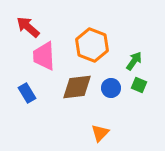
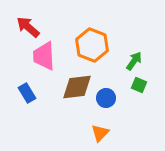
blue circle: moved 5 px left, 10 px down
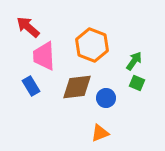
green square: moved 2 px left, 2 px up
blue rectangle: moved 4 px right, 7 px up
orange triangle: rotated 24 degrees clockwise
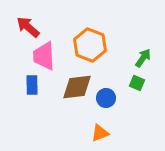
orange hexagon: moved 2 px left
green arrow: moved 9 px right, 3 px up
blue rectangle: moved 1 px right, 1 px up; rotated 30 degrees clockwise
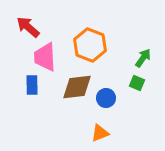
pink trapezoid: moved 1 px right, 1 px down
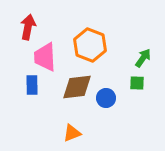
red arrow: rotated 60 degrees clockwise
green square: rotated 21 degrees counterclockwise
orange triangle: moved 28 px left
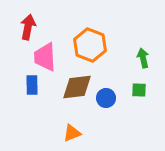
green arrow: rotated 48 degrees counterclockwise
green square: moved 2 px right, 7 px down
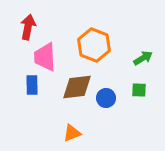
orange hexagon: moved 4 px right
green arrow: rotated 72 degrees clockwise
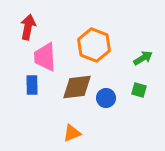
green square: rotated 14 degrees clockwise
